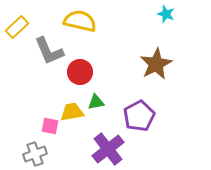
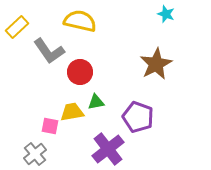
gray L-shape: rotated 12 degrees counterclockwise
purple pentagon: moved 1 px left, 1 px down; rotated 24 degrees counterclockwise
gray cross: rotated 20 degrees counterclockwise
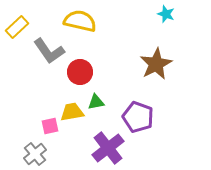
pink square: rotated 24 degrees counterclockwise
purple cross: moved 1 px up
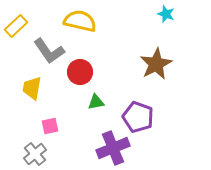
yellow rectangle: moved 1 px left, 1 px up
yellow trapezoid: moved 40 px left, 24 px up; rotated 70 degrees counterclockwise
purple cross: moved 5 px right; rotated 16 degrees clockwise
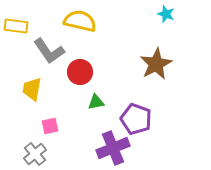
yellow rectangle: rotated 50 degrees clockwise
yellow trapezoid: moved 1 px down
purple pentagon: moved 2 px left, 2 px down
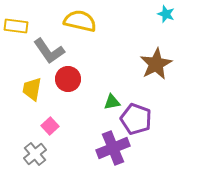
red circle: moved 12 px left, 7 px down
green triangle: moved 16 px right
pink square: rotated 30 degrees counterclockwise
